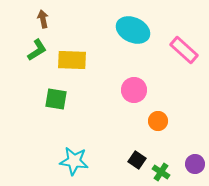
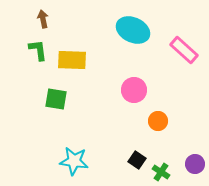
green L-shape: moved 1 px right; rotated 65 degrees counterclockwise
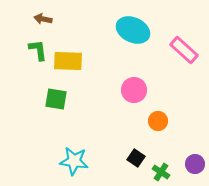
brown arrow: rotated 66 degrees counterclockwise
yellow rectangle: moved 4 px left, 1 px down
black square: moved 1 px left, 2 px up
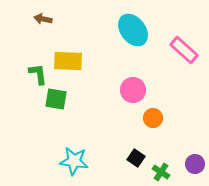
cyan ellipse: rotated 28 degrees clockwise
green L-shape: moved 24 px down
pink circle: moved 1 px left
orange circle: moved 5 px left, 3 px up
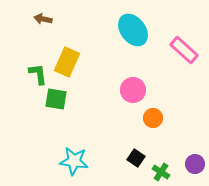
yellow rectangle: moved 1 px left, 1 px down; rotated 68 degrees counterclockwise
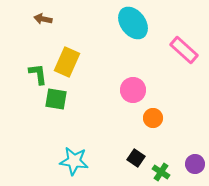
cyan ellipse: moved 7 px up
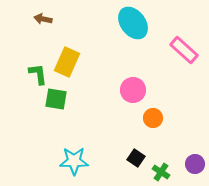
cyan star: rotated 8 degrees counterclockwise
